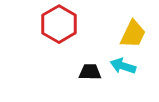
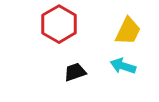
yellow trapezoid: moved 5 px left, 3 px up
black trapezoid: moved 15 px left; rotated 20 degrees counterclockwise
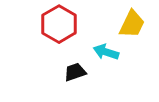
yellow trapezoid: moved 4 px right, 7 px up
cyan arrow: moved 17 px left, 14 px up
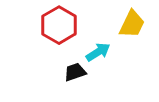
red hexagon: moved 1 px down
cyan arrow: moved 8 px left; rotated 130 degrees clockwise
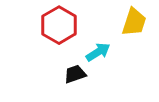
yellow trapezoid: moved 2 px right, 2 px up; rotated 8 degrees counterclockwise
black trapezoid: moved 2 px down
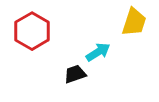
red hexagon: moved 27 px left, 6 px down
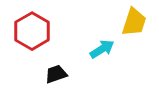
cyan arrow: moved 4 px right, 3 px up
black trapezoid: moved 19 px left
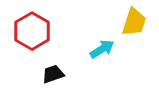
black trapezoid: moved 3 px left
